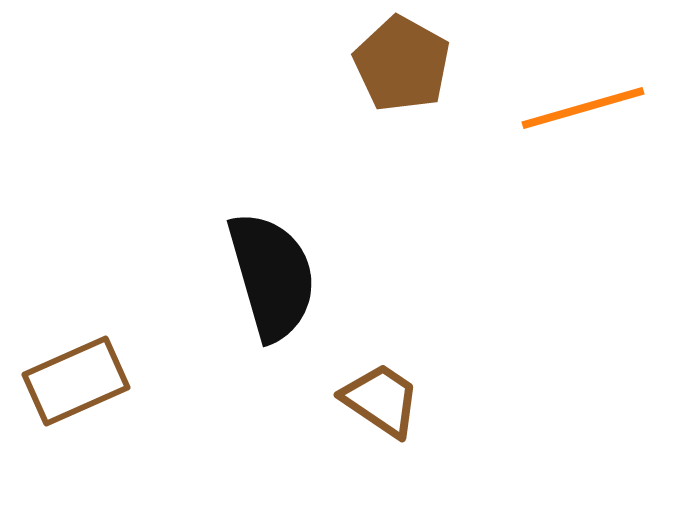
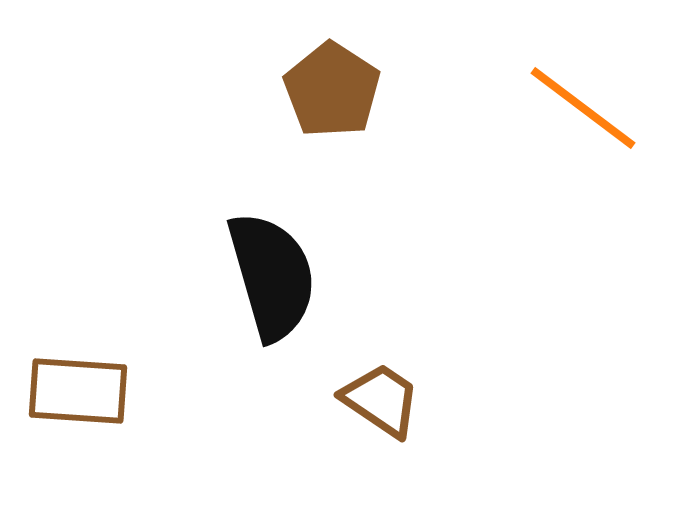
brown pentagon: moved 70 px left, 26 px down; rotated 4 degrees clockwise
orange line: rotated 53 degrees clockwise
brown rectangle: moved 2 px right, 10 px down; rotated 28 degrees clockwise
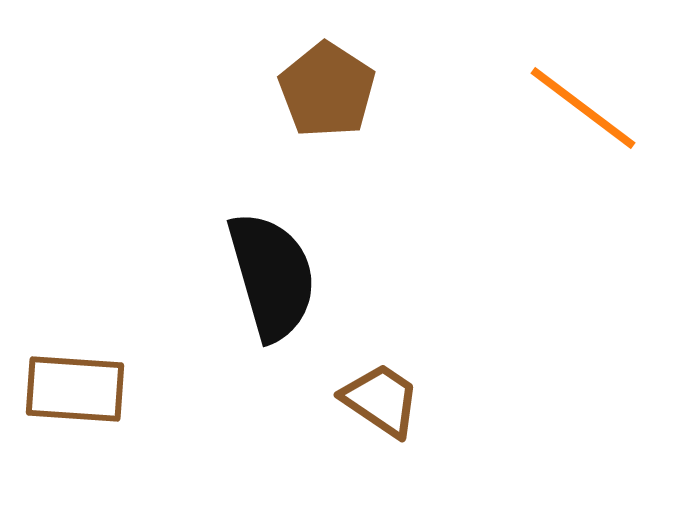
brown pentagon: moved 5 px left
brown rectangle: moved 3 px left, 2 px up
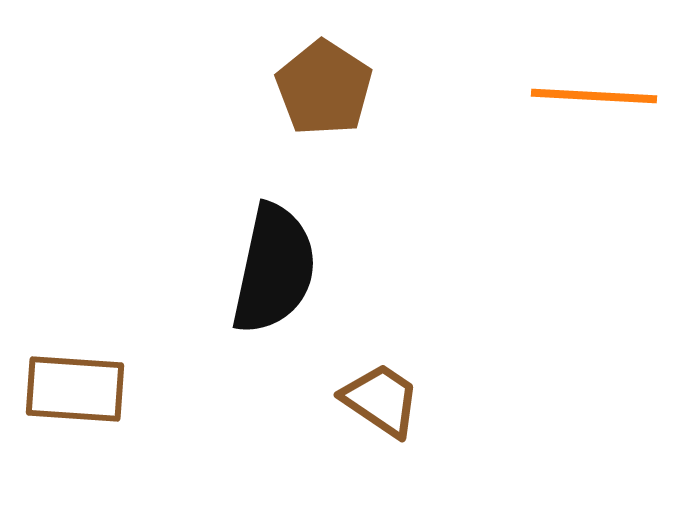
brown pentagon: moved 3 px left, 2 px up
orange line: moved 11 px right, 12 px up; rotated 34 degrees counterclockwise
black semicircle: moved 2 px right, 7 px up; rotated 28 degrees clockwise
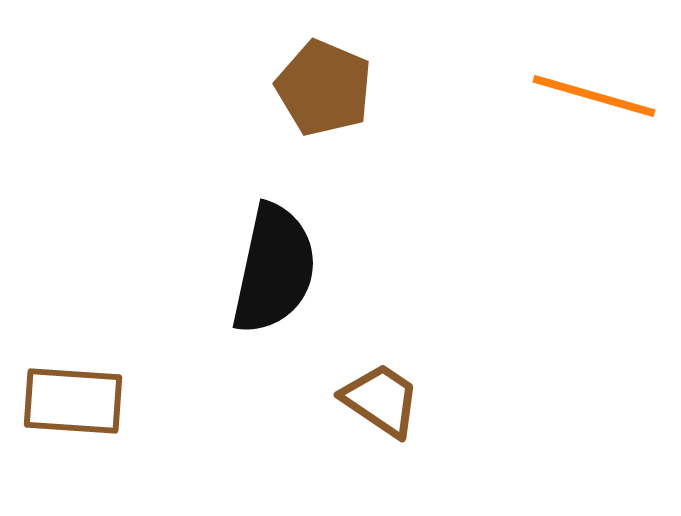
brown pentagon: rotated 10 degrees counterclockwise
orange line: rotated 13 degrees clockwise
brown rectangle: moved 2 px left, 12 px down
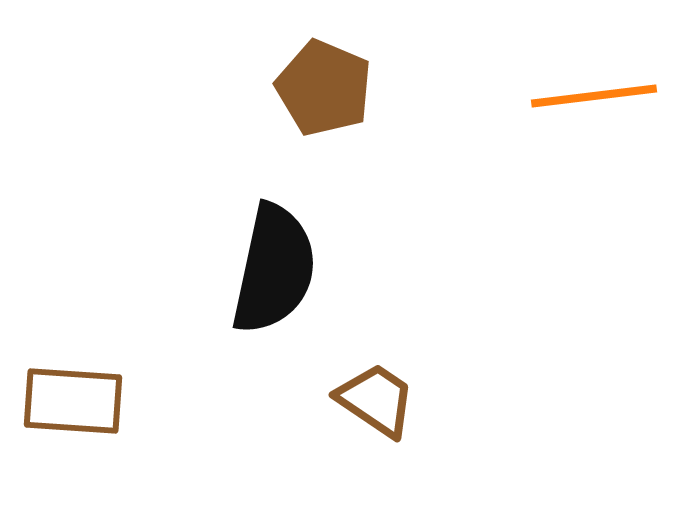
orange line: rotated 23 degrees counterclockwise
brown trapezoid: moved 5 px left
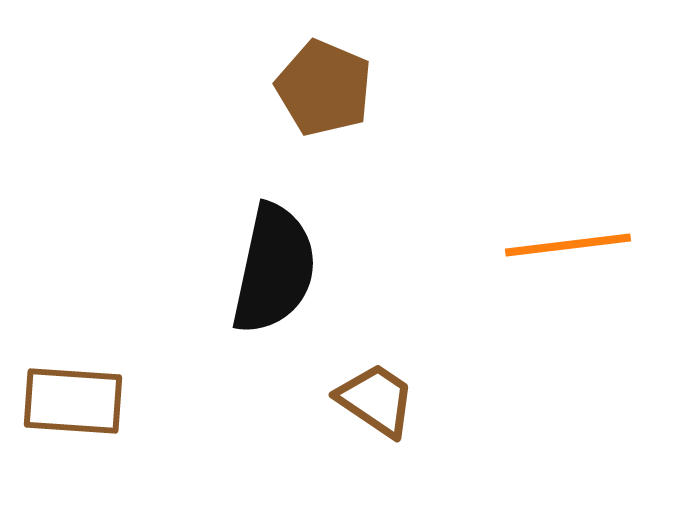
orange line: moved 26 px left, 149 px down
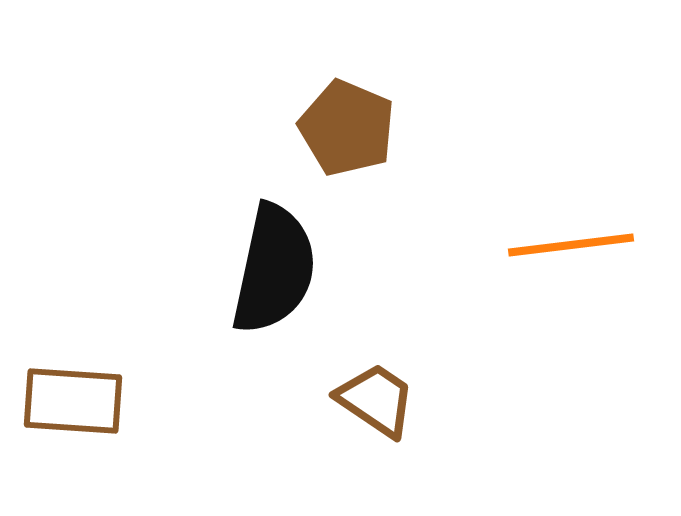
brown pentagon: moved 23 px right, 40 px down
orange line: moved 3 px right
